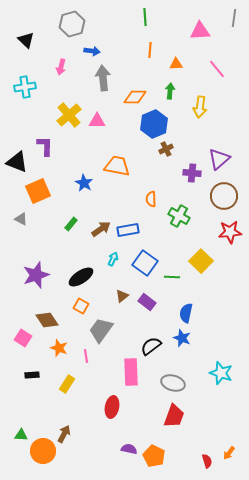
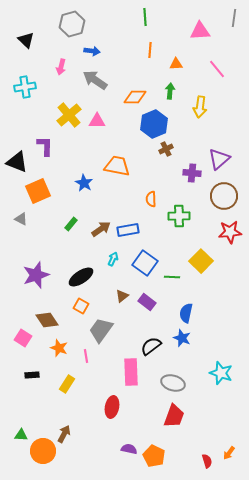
gray arrow at (103, 78): moved 8 px left, 2 px down; rotated 50 degrees counterclockwise
green cross at (179, 216): rotated 30 degrees counterclockwise
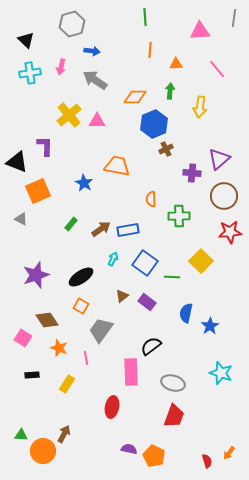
cyan cross at (25, 87): moved 5 px right, 14 px up
blue star at (182, 338): moved 28 px right, 12 px up; rotated 18 degrees clockwise
pink line at (86, 356): moved 2 px down
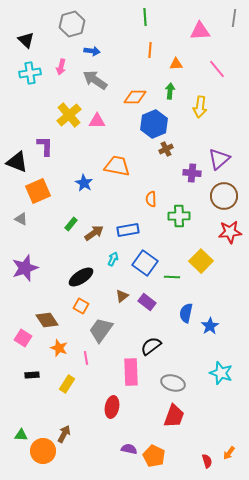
brown arrow at (101, 229): moved 7 px left, 4 px down
purple star at (36, 275): moved 11 px left, 7 px up
